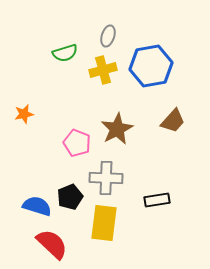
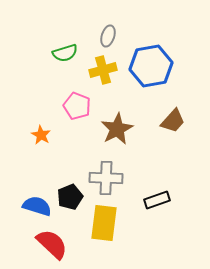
orange star: moved 17 px right, 21 px down; rotated 30 degrees counterclockwise
pink pentagon: moved 37 px up
black rectangle: rotated 10 degrees counterclockwise
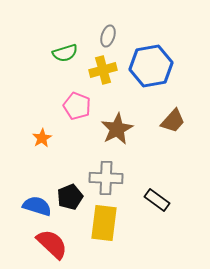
orange star: moved 1 px right, 3 px down; rotated 12 degrees clockwise
black rectangle: rotated 55 degrees clockwise
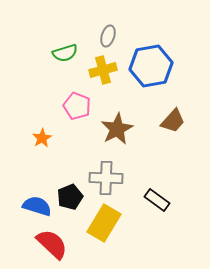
yellow rectangle: rotated 24 degrees clockwise
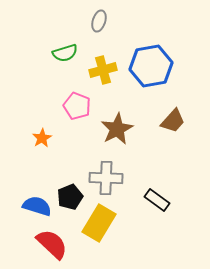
gray ellipse: moved 9 px left, 15 px up
yellow rectangle: moved 5 px left
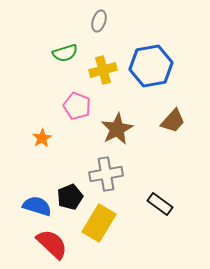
gray cross: moved 4 px up; rotated 12 degrees counterclockwise
black rectangle: moved 3 px right, 4 px down
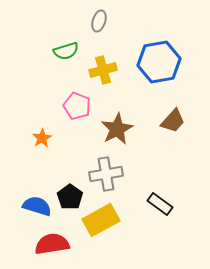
green semicircle: moved 1 px right, 2 px up
blue hexagon: moved 8 px right, 4 px up
black pentagon: rotated 15 degrees counterclockwise
yellow rectangle: moved 2 px right, 3 px up; rotated 30 degrees clockwise
red semicircle: rotated 52 degrees counterclockwise
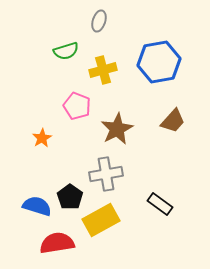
red semicircle: moved 5 px right, 1 px up
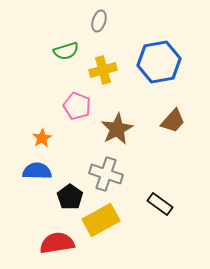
gray cross: rotated 28 degrees clockwise
blue semicircle: moved 35 px up; rotated 16 degrees counterclockwise
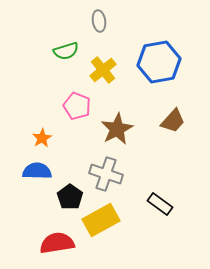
gray ellipse: rotated 25 degrees counterclockwise
yellow cross: rotated 24 degrees counterclockwise
